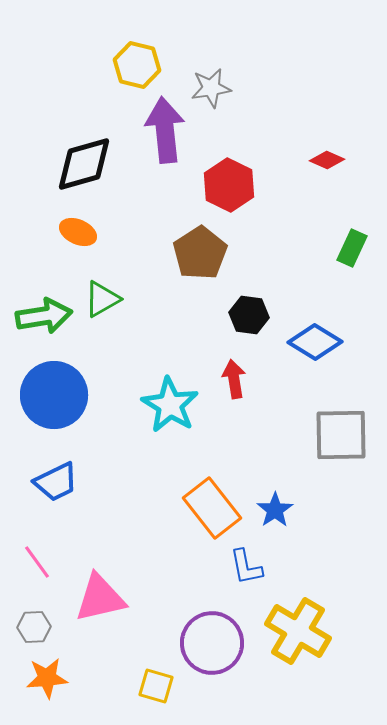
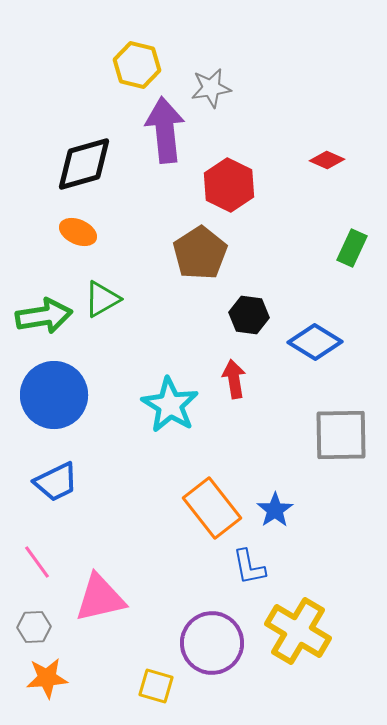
blue L-shape: moved 3 px right
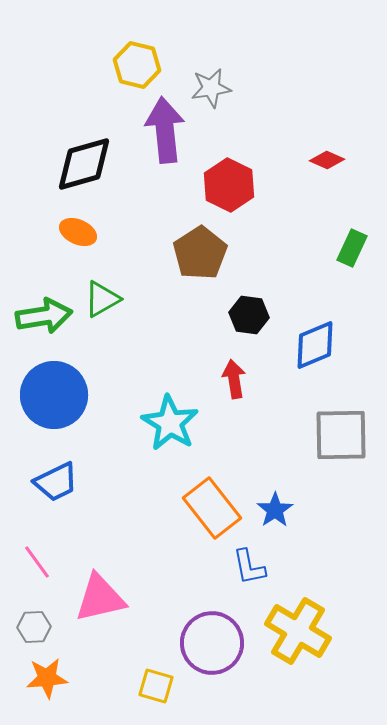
blue diamond: moved 3 px down; rotated 54 degrees counterclockwise
cyan star: moved 18 px down
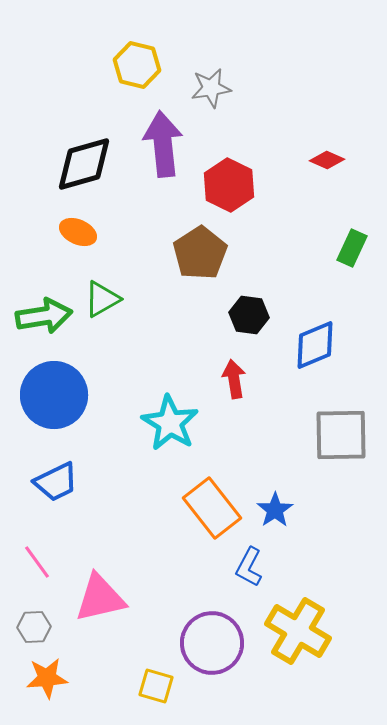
purple arrow: moved 2 px left, 14 px down
blue L-shape: rotated 39 degrees clockwise
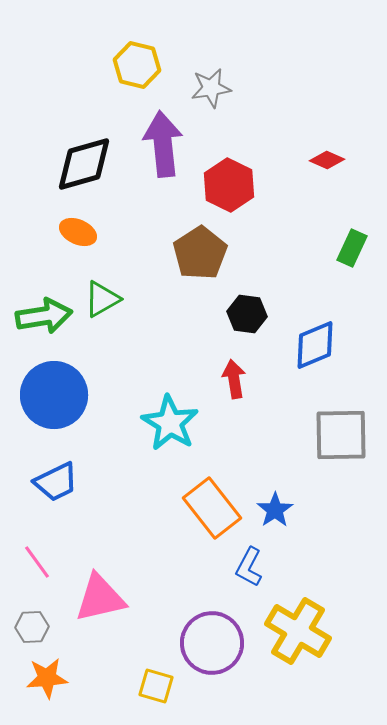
black hexagon: moved 2 px left, 1 px up
gray hexagon: moved 2 px left
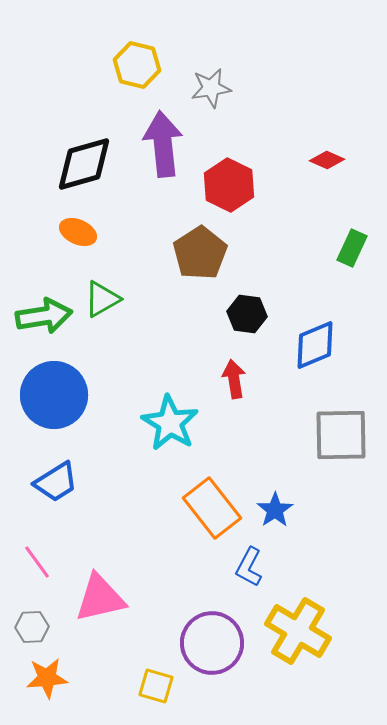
blue trapezoid: rotated 6 degrees counterclockwise
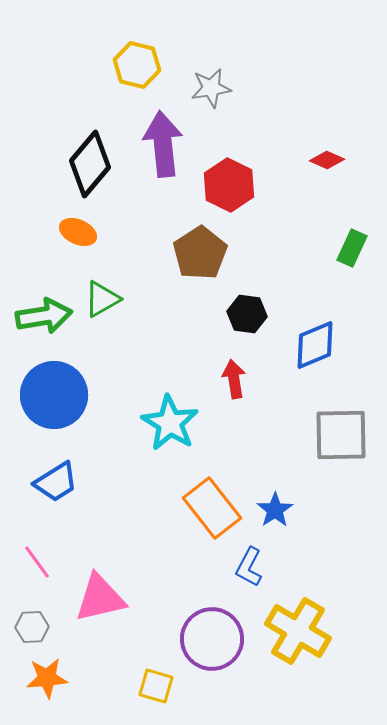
black diamond: moved 6 px right; rotated 34 degrees counterclockwise
purple circle: moved 4 px up
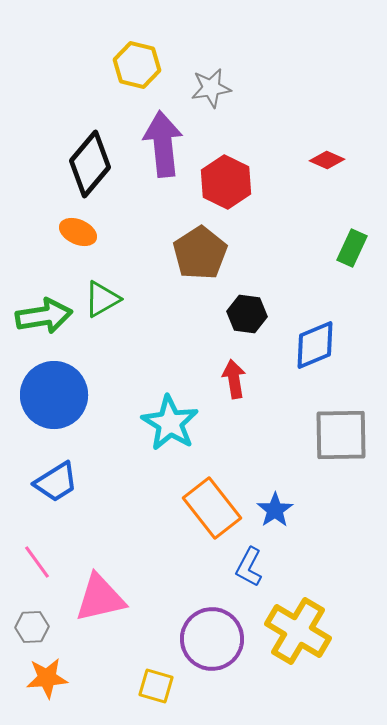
red hexagon: moved 3 px left, 3 px up
